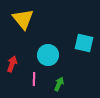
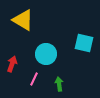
yellow triangle: moved 1 px down; rotated 20 degrees counterclockwise
cyan circle: moved 2 px left, 1 px up
pink line: rotated 24 degrees clockwise
green arrow: rotated 32 degrees counterclockwise
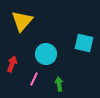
yellow triangle: moved 1 px left, 1 px down; rotated 40 degrees clockwise
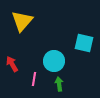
cyan circle: moved 8 px right, 7 px down
red arrow: rotated 49 degrees counterclockwise
pink line: rotated 16 degrees counterclockwise
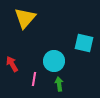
yellow triangle: moved 3 px right, 3 px up
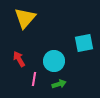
cyan square: rotated 24 degrees counterclockwise
red arrow: moved 7 px right, 5 px up
green arrow: rotated 80 degrees clockwise
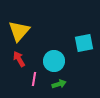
yellow triangle: moved 6 px left, 13 px down
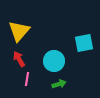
pink line: moved 7 px left
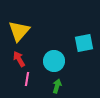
green arrow: moved 2 px left, 2 px down; rotated 56 degrees counterclockwise
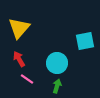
yellow triangle: moved 3 px up
cyan square: moved 1 px right, 2 px up
cyan circle: moved 3 px right, 2 px down
pink line: rotated 64 degrees counterclockwise
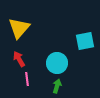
pink line: rotated 48 degrees clockwise
